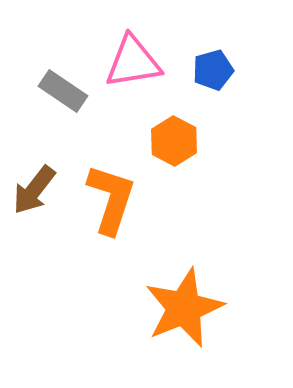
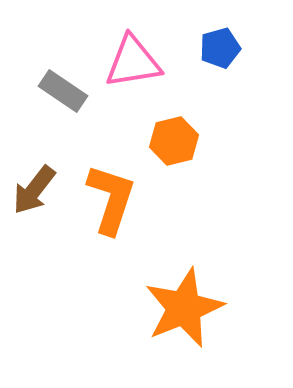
blue pentagon: moved 7 px right, 22 px up
orange hexagon: rotated 18 degrees clockwise
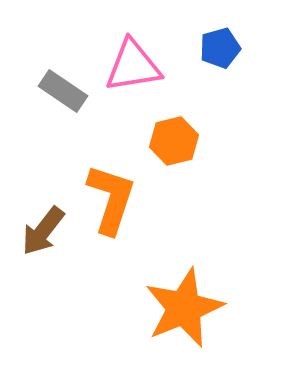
pink triangle: moved 4 px down
brown arrow: moved 9 px right, 41 px down
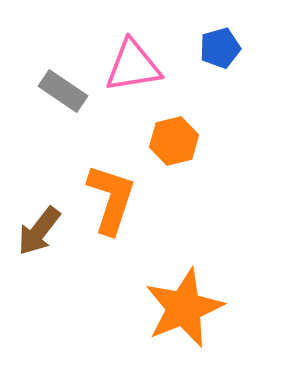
brown arrow: moved 4 px left
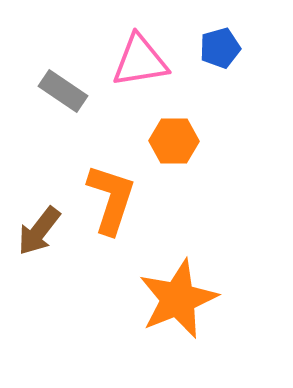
pink triangle: moved 7 px right, 5 px up
orange hexagon: rotated 15 degrees clockwise
orange star: moved 6 px left, 9 px up
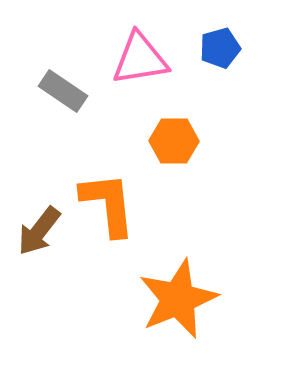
pink triangle: moved 2 px up
orange L-shape: moved 3 px left, 5 px down; rotated 24 degrees counterclockwise
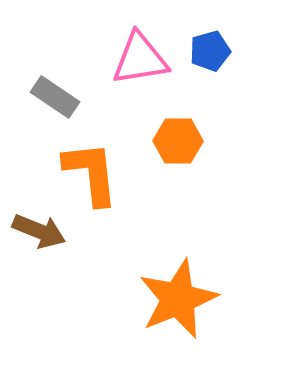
blue pentagon: moved 10 px left, 3 px down
gray rectangle: moved 8 px left, 6 px down
orange hexagon: moved 4 px right
orange L-shape: moved 17 px left, 31 px up
brown arrow: rotated 106 degrees counterclockwise
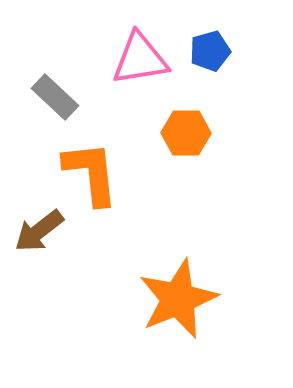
gray rectangle: rotated 9 degrees clockwise
orange hexagon: moved 8 px right, 8 px up
brown arrow: rotated 120 degrees clockwise
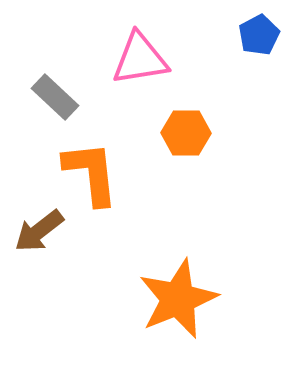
blue pentagon: moved 49 px right, 16 px up; rotated 12 degrees counterclockwise
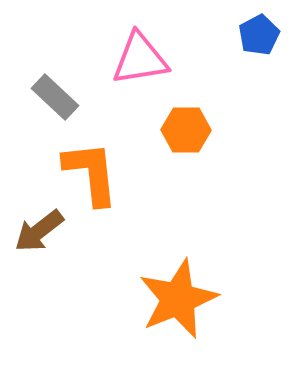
orange hexagon: moved 3 px up
